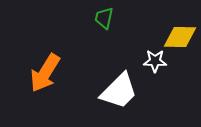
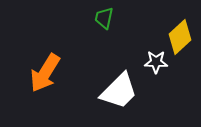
yellow diamond: rotated 44 degrees counterclockwise
white star: moved 1 px right, 1 px down
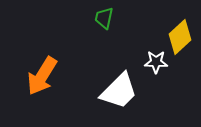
orange arrow: moved 3 px left, 3 px down
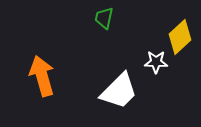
orange arrow: rotated 132 degrees clockwise
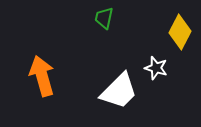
yellow diamond: moved 5 px up; rotated 20 degrees counterclockwise
white star: moved 6 px down; rotated 15 degrees clockwise
